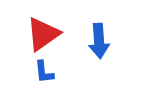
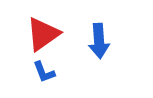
blue L-shape: rotated 15 degrees counterclockwise
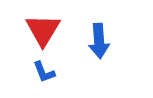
red triangle: moved 4 px up; rotated 24 degrees counterclockwise
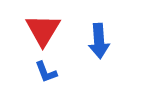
blue L-shape: moved 2 px right
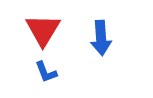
blue arrow: moved 2 px right, 3 px up
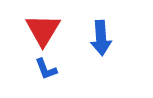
blue L-shape: moved 3 px up
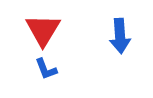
blue arrow: moved 19 px right, 2 px up
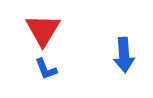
blue arrow: moved 4 px right, 19 px down
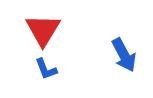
blue arrow: rotated 24 degrees counterclockwise
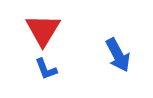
blue arrow: moved 6 px left
